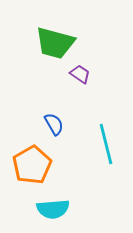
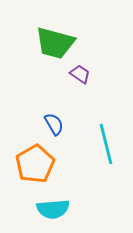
orange pentagon: moved 3 px right, 1 px up
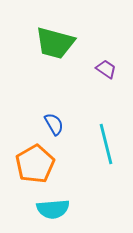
purple trapezoid: moved 26 px right, 5 px up
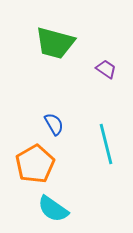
cyan semicircle: rotated 40 degrees clockwise
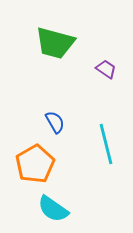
blue semicircle: moved 1 px right, 2 px up
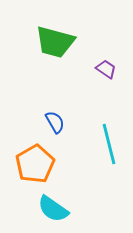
green trapezoid: moved 1 px up
cyan line: moved 3 px right
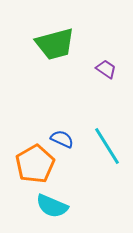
green trapezoid: moved 2 px down; rotated 30 degrees counterclockwise
blue semicircle: moved 7 px right, 17 px down; rotated 35 degrees counterclockwise
cyan line: moved 2 px left, 2 px down; rotated 18 degrees counterclockwise
cyan semicircle: moved 1 px left, 3 px up; rotated 12 degrees counterclockwise
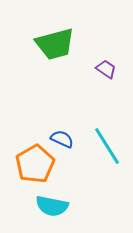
cyan semicircle: rotated 12 degrees counterclockwise
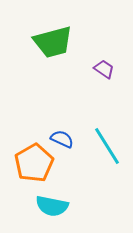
green trapezoid: moved 2 px left, 2 px up
purple trapezoid: moved 2 px left
orange pentagon: moved 1 px left, 1 px up
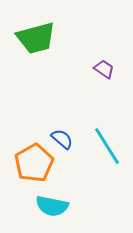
green trapezoid: moved 17 px left, 4 px up
blue semicircle: rotated 15 degrees clockwise
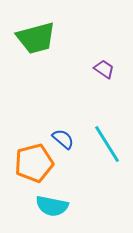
blue semicircle: moved 1 px right
cyan line: moved 2 px up
orange pentagon: rotated 15 degrees clockwise
